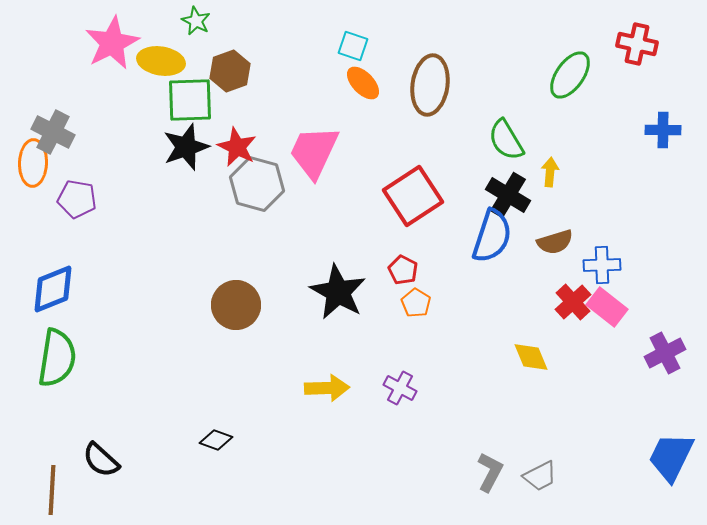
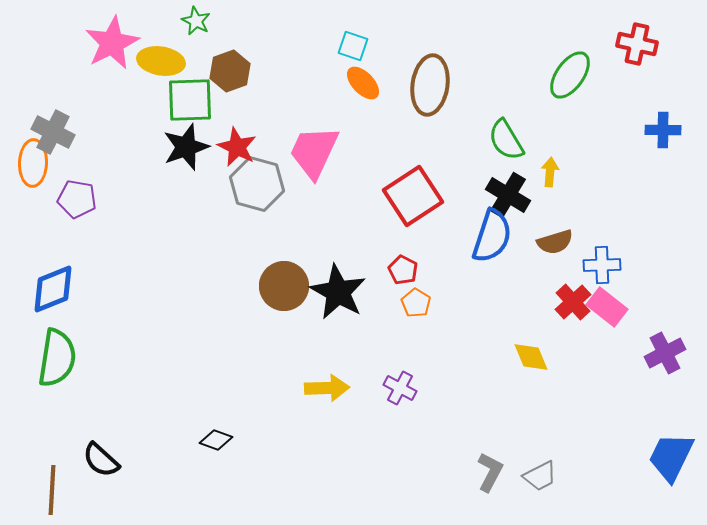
brown circle at (236, 305): moved 48 px right, 19 px up
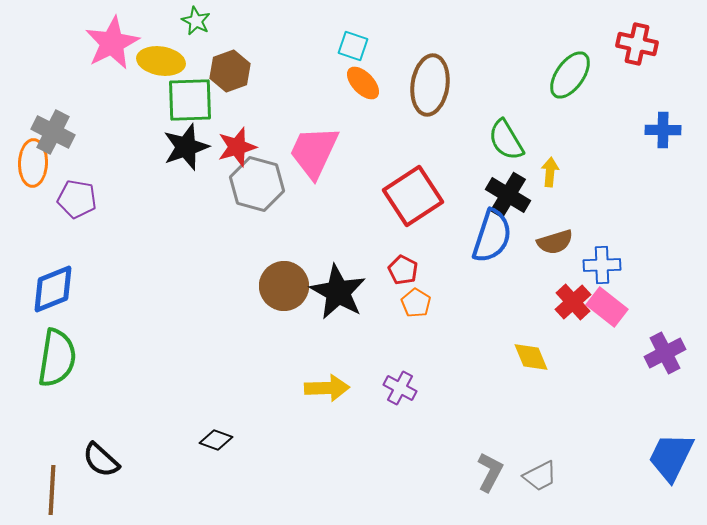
red star at (237, 147): rotated 30 degrees clockwise
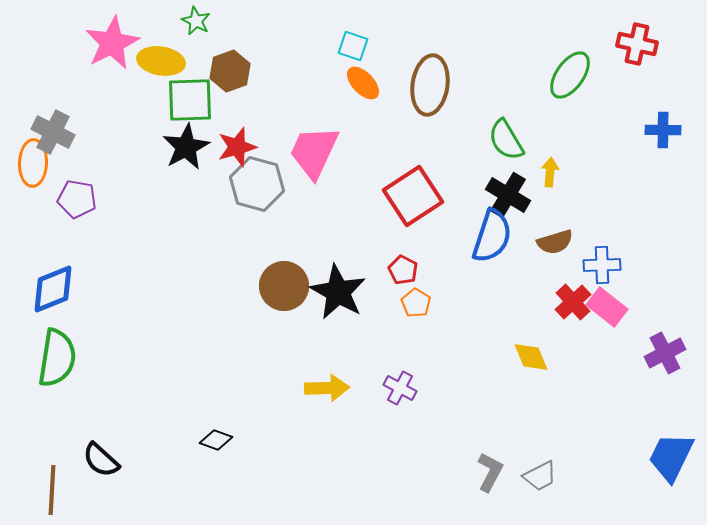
black star at (186, 147): rotated 9 degrees counterclockwise
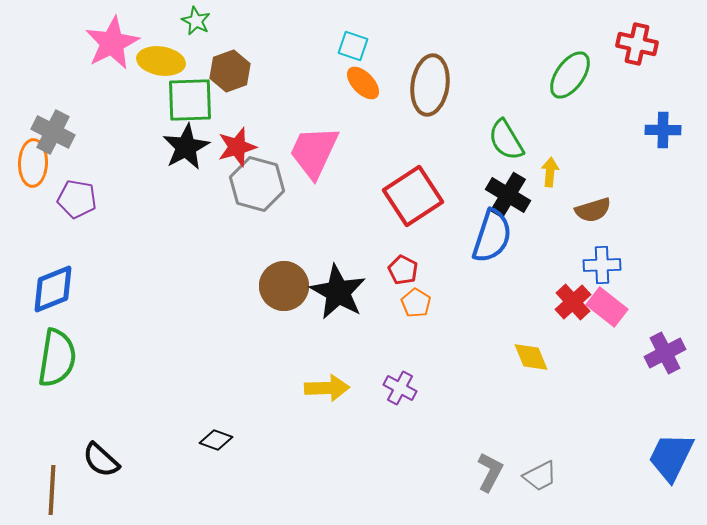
brown semicircle at (555, 242): moved 38 px right, 32 px up
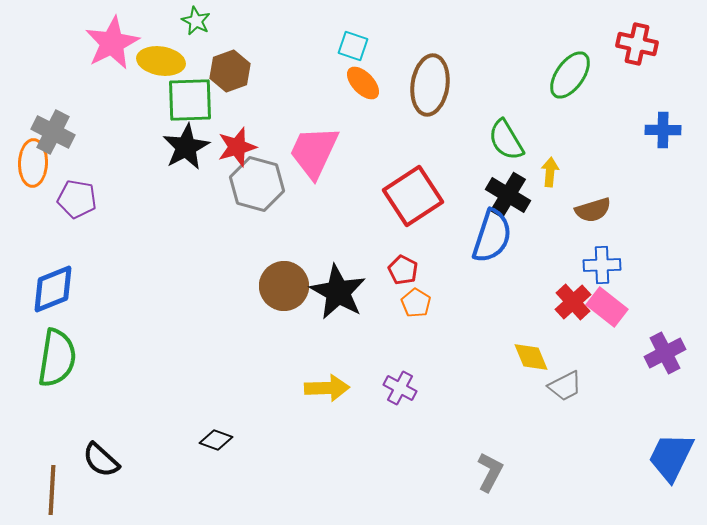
gray trapezoid at (540, 476): moved 25 px right, 90 px up
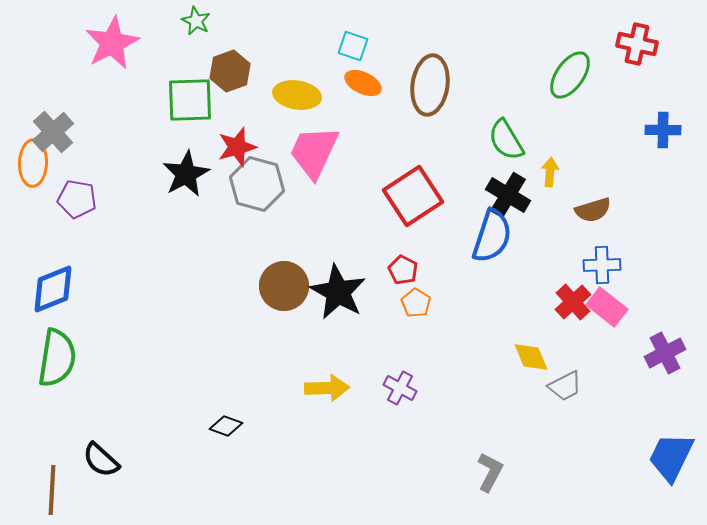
yellow ellipse at (161, 61): moved 136 px right, 34 px down
orange ellipse at (363, 83): rotated 21 degrees counterclockwise
gray cross at (53, 132): rotated 21 degrees clockwise
black star at (186, 147): moved 27 px down
black diamond at (216, 440): moved 10 px right, 14 px up
